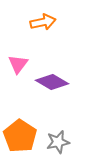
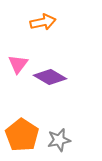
purple diamond: moved 2 px left, 5 px up
orange pentagon: moved 2 px right, 1 px up
gray star: moved 1 px right, 2 px up
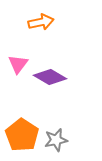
orange arrow: moved 2 px left
gray star: moved 3 px left
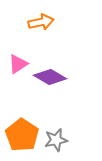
pink triangle: rotated 20 degrees clockwise
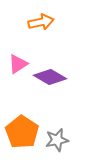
orange pentagon: moved 3 px up
gray star: moved 1 px right
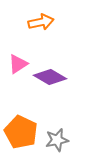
orange pentagon: moved 1 px left; rotated 8 degrees counterclockwise
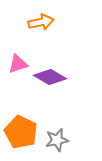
pink triangle: rotated 15 degrees clockwise
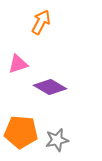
orange arrow: rotated 50 degrees counterclockwise
purple diamond: moved 10 px down
orange pentagon: rotated 20 degrees counterclockwise
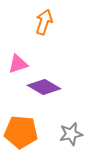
orange arrow: moved 3 px right; rotated 10 degrees counterclockwise
purple diamond: moved 6 px left
gray star: moved 14 px right, 6 px up
